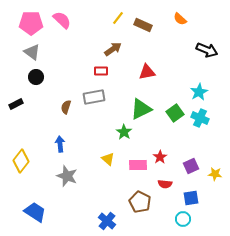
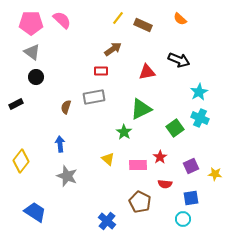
black arrow: moved 28 px left, 10 px down
green square: moved 15 px down
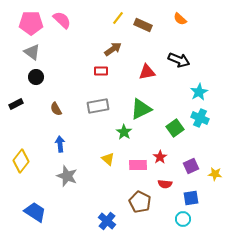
gray rectangle: moved 4 px right, 9 px down
brown semicircle: moved 10 px left, 2 px down; rotated 48 degrees counterclockwise
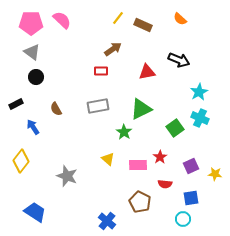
blue arrow: moved 27 px left, 17 px up; rotated 28 degrees counterclockwise
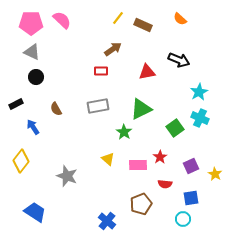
gray triangle: rotated 12 degrees counterclockwise
yellow star: rotated 24 degrees clockwise
brown pentagon: moved 1 px right, 2 px down; rotated 25 degrees clockwise
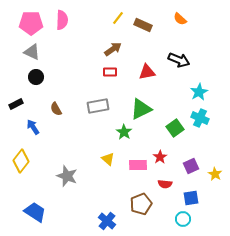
pink semicircle: rotated 48 degrees clockwise
red rectangle: moved 9 px right, 1 px down
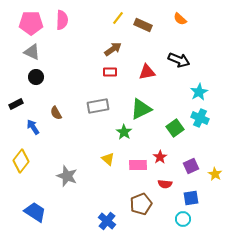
brown semicircle: moved 4 px down
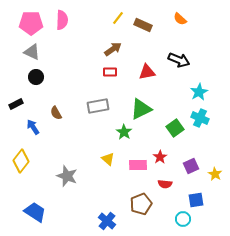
blue square: moved 5 px right, 2 px down
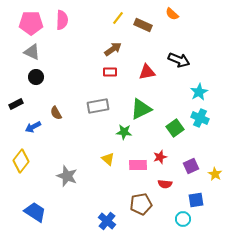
orange semicircle: moved 8 px left, 5 px up
blue arrow: rotated 84 degrees counterclockwise
green star: rotated 28 degrees counterclockwise
red star: rotated 16 degrees clockwise
brown pentagon: rotated 10 degrees clockwise
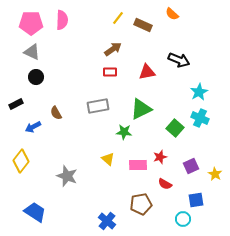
green square: rotated 12 degrees counterclockwise
red semicircle: rotated 24 degrees clockwise
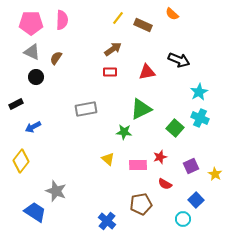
gray rectangle: moved 12 px left, 3 px down
brown semicircle: moved 55 px up; rotated 64 degrees clockwise
gray star: moved 11 px left, 15 px down
blue square: rotated 35 degrees counterclockwise
